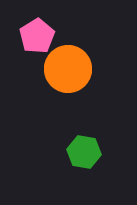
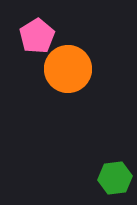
green hexagon: moved 31 px right, 26 px down; rotated 16 degrees counterclockwise
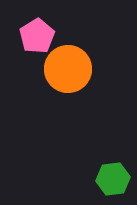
green hexagon: moved 2 px left, 1 px down
